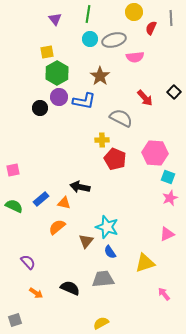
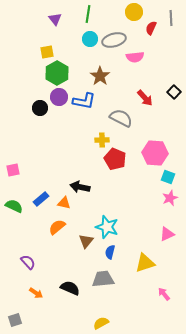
blue semicircle: rotated 48 degrees clockwise
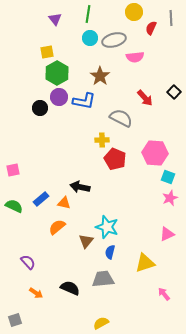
cyan circle: moved 1 px up
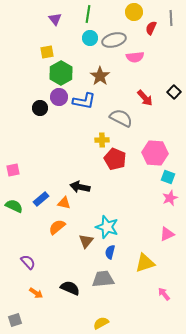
green hexagon: moved 4 px right
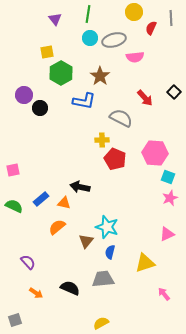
purple circle: moved 35 px left, 2 px up
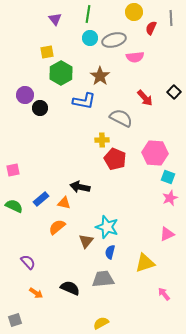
purple circle: moved 1 px right
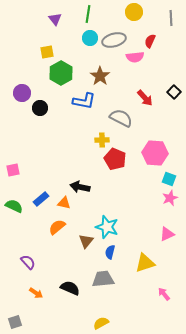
red semicircle: moved 1 px left, 13 px down
purple circle: moved 3 px left, 2 px up
cyan square: moved 1 px right, 2 px down
gray square: moved 2 px down
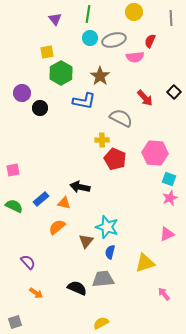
black semicircle: moved 7 px right
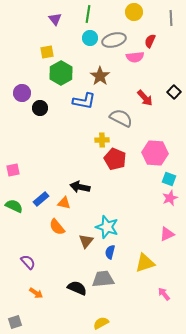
orange semicircle: rotated 90 degrees counterclockwise
